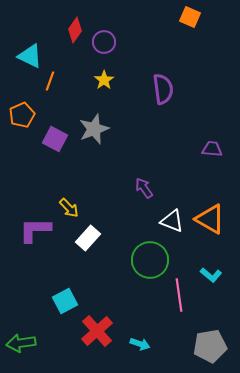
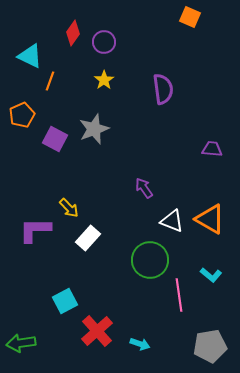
red diamond: moved 2 px left, 3 px down
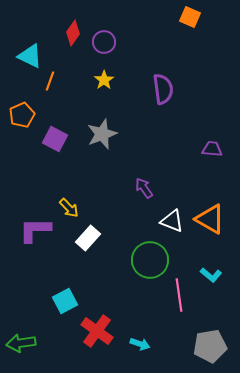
gray star: moved 8 px right, 5 px down
red cross: rotated 12 degrees counterclockwise
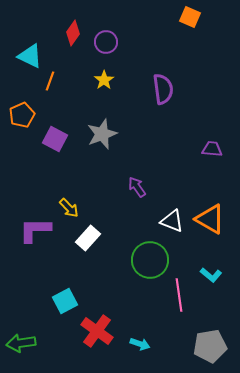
purple circle: moved 2 px right
purple arrow: moved 7 px left, 1 px up
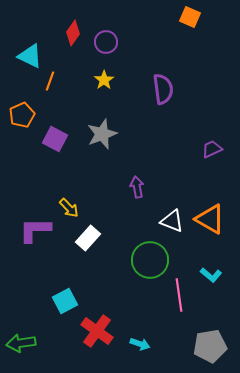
purple trapezoid: rotated 30 degrees counterclockwise
purple arrow: rotated 25 degrees clockwise
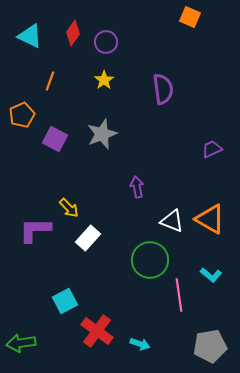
cyan triangle: moved 20 px up
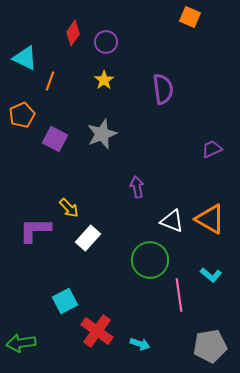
cyan triangle: moved 5 px left, 22 px down
